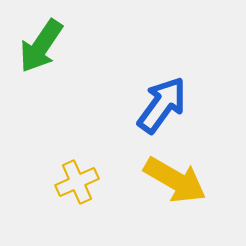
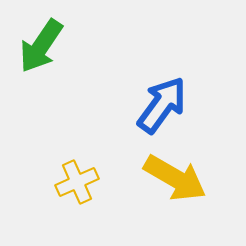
yellow arrow: moved 2 px up
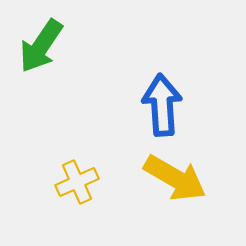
blue arrow: rotated 40 degrees counterclockwise
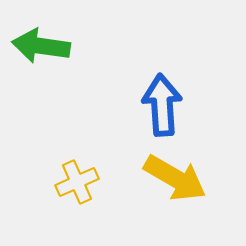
green arrow: rotated 64 degrees clockwise
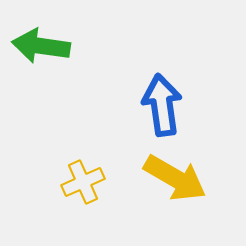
blue arrow: rotated 4 degrees counterclockwise
yellow cross: moved 6 px right
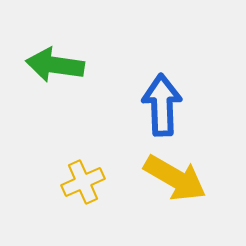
green arrow: moved 14 px right, 19 px down
blue arrow: rotated 6 degrees clockwise
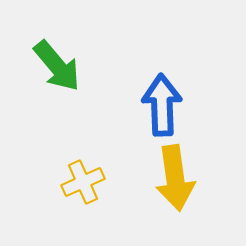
green arrow: moved 2 px right, 1 px down; rotated 138 degrees counterclockwise
yellow arrow: rotated 52 degrees clockwise
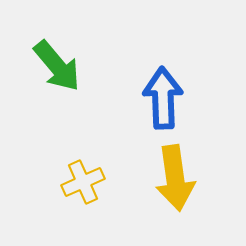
blue arrow: moved 1 px right, 7 px up
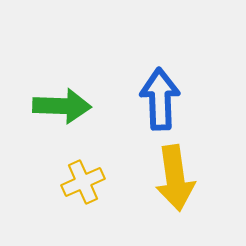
green arrow: moved 5 px right, 40 px down; rotated 48 degrees counterclockwise
blue arrow: moved 3 px left, 1 px down
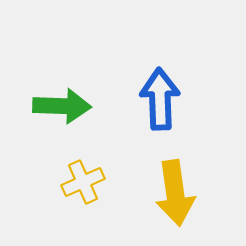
yellow arrow: moved 15 px down
